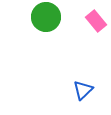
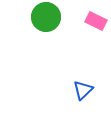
pink rectangle: rotated 25 degrees counterclockwise
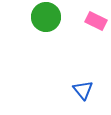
blue triangle: rotated 25 degrees counterclockwise
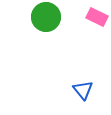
pink rectangle: moved 1 px right, 4 px up
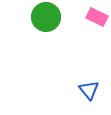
blue triangle: moved 6 px right
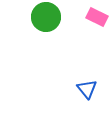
blue triangle: moved 2 px left, 1 px up
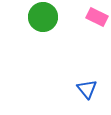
green circle: moved 3 px left
